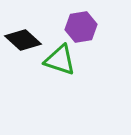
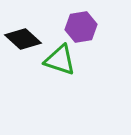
black diamond: moved 1 px up
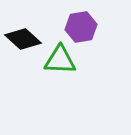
green triangle: rotated 16 degrees counterclockwise
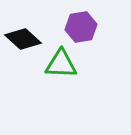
green triangle: moved 1 px right, 4 px down
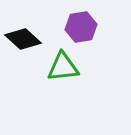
green triangle: moved 2 px right, 3 px down; rotated 8 degrees counterclockwise
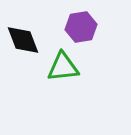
black diamond: moved 1 px down; rotated 27 degrees clockwise
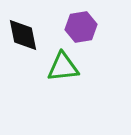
black diamond: moved 5 px up; rotated 9 degrees clockwise
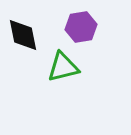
green triangle: rotated 8 degrees counterclockwise
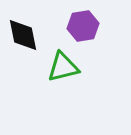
purple hexagon: moved 2 px right, 1 px up
